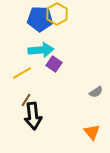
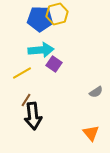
yellow hexagon: rotated 15 degrees clockwise
orange triangle: moved 1 px left, 1 px down
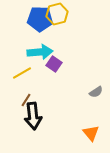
cyan arrow: moved 1 px left, 2 px down
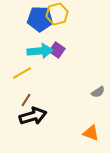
cyan arrow: moved 1 px up
purple square: moved 3 px right, 14 px up
gray semicircle: moved 2 px right
black arrow: rotated 100 degrees counterclockwise
orange triangle: rotated 30 degrees counterclockwise
